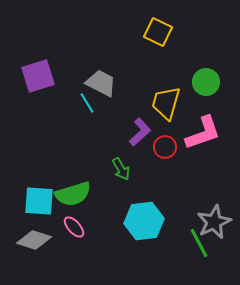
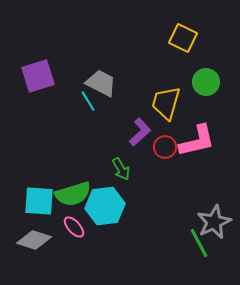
yellow square: moved 25 px right, 6 px down
cyan line: moved 1 px right, 2 px up
pink L-shape: moved 6 px left, 8 px down; rotated 6 degrees clockwise
cyan hexagon: moved 39 px left, 15 px up
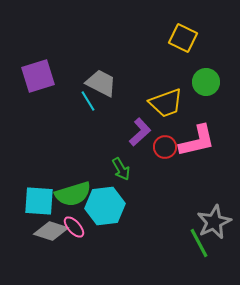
yellow trapezoid: rotated 126 degrees counterclockwise
gray diamond: moved 17 px right, 9 px up
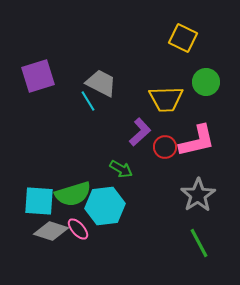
yellow trapezoid: moved 4 px up; rotated 18 degrees clockwise
green arrow: rotated 30 degrees counterclockwise
gray star: moved 16 px left, 27 px up; rotated 8 degrees counterclockwise
pink ellipse: moved 4 px right, 2 px down
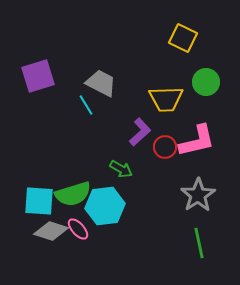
cyan line: moved 2 px left, 4 px down
green line: rotated 16 degrees clockwise
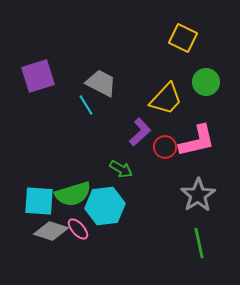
yellow trapezoid: rotated 45 degrees counterclockwise
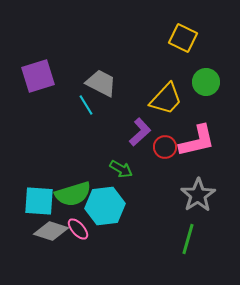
green line: moved 11 px left, 4 px up; rotated 28 degrees clockwise
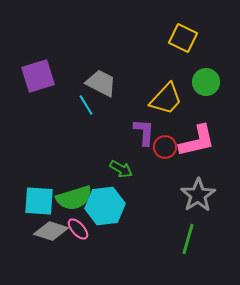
purple L-shape: moved 4 px right; rotated 44 degrees counterclockwise
green semicircle: moved 1 px right, 4 px down
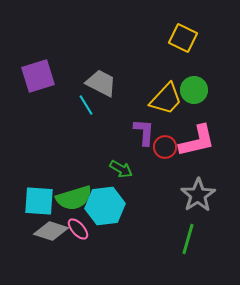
green circle: moved 12 px left, 8 px down
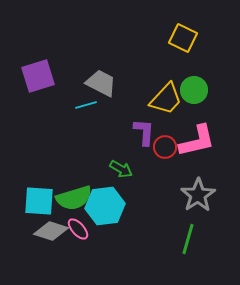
cyan line: rotated 75 degrees counterclockwise
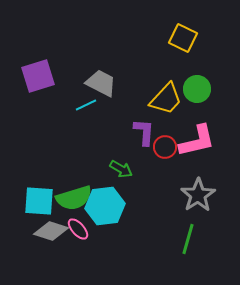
green circle: moved 3 px right, 1 px up
cyan line: rotated 10 degrees counterclockwise
